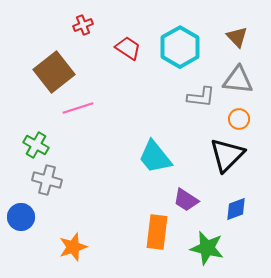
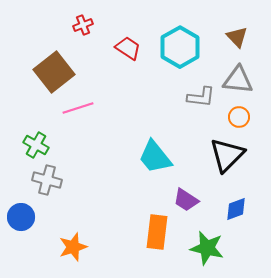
orange circle: moved 2 px up
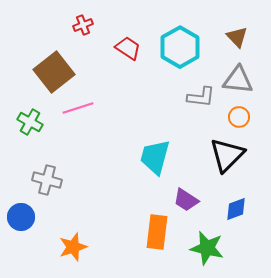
green cross: moved 6 px left, 23 px up
cyan trapezoid: rotated 54 degrees clockwise
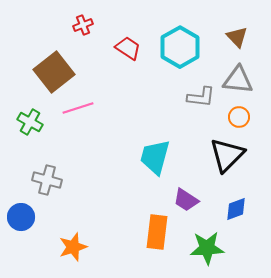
green star: rotated 16 degrees counterclockwise
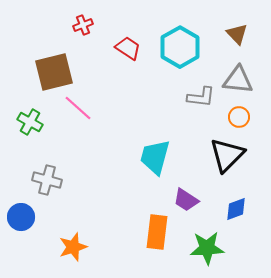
brown triangle: moved 3 px up
brown square: rotated 24 degrees clockwise
pink line: rotated 60 degrees clockwise
